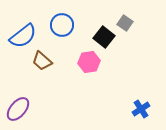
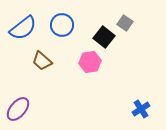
blue semicircle: moved 8 px up
pink hexagon: moved 1 px right
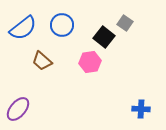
blue cross: rotated 36 degrees clockwise
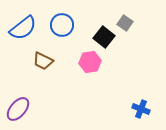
brown trapezoid: moved 1 px right; rotated 15 degrees counterclockwise
blue cross: rotated 18 degrees clockwise
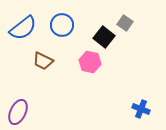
pink hexagon: rotated 20 degrees clockwise
purple ellipse: moved 3 px down; rotated 15 degrees counterclockwise
